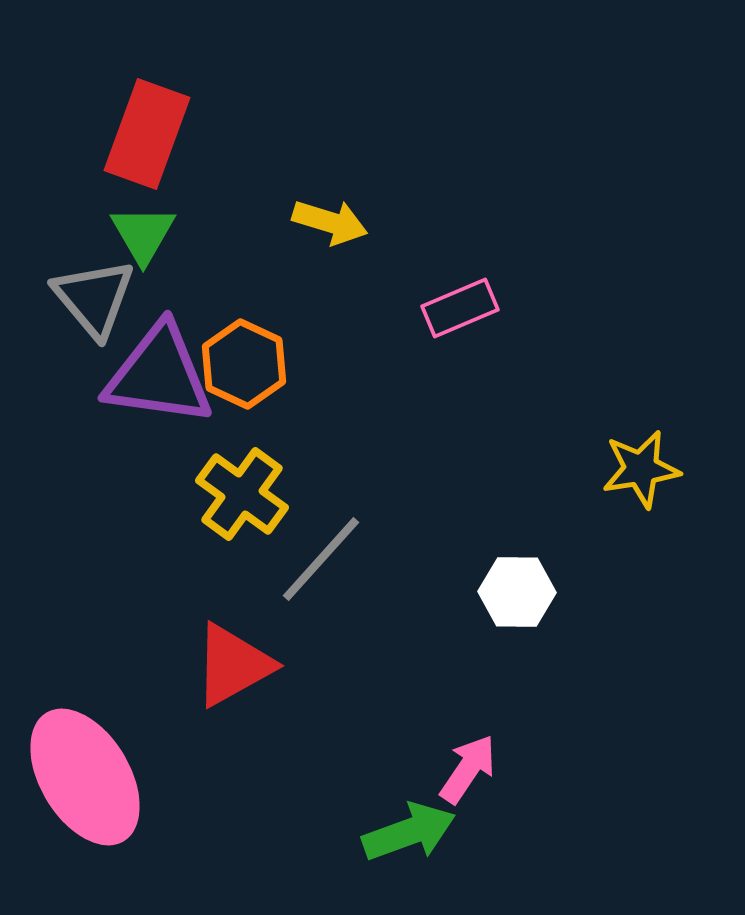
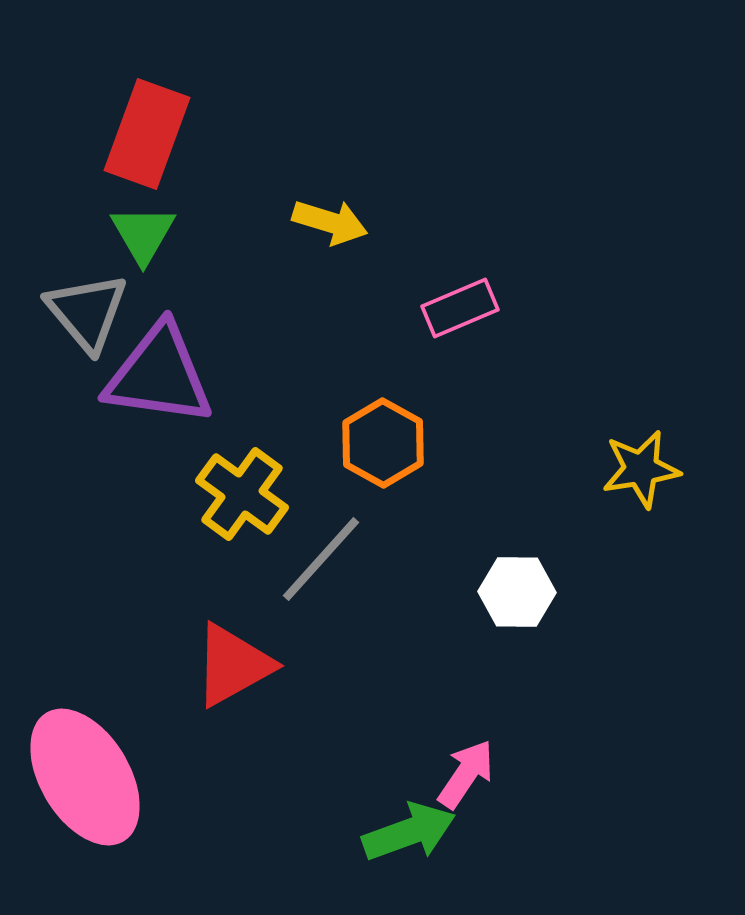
gray triangle: moved 7 px left, 14 px down
orange hexagon: moved 139 px right, 79 px down; rotated 4 degrees clockwise
pink arrow: moved 2 px left, 5 px down
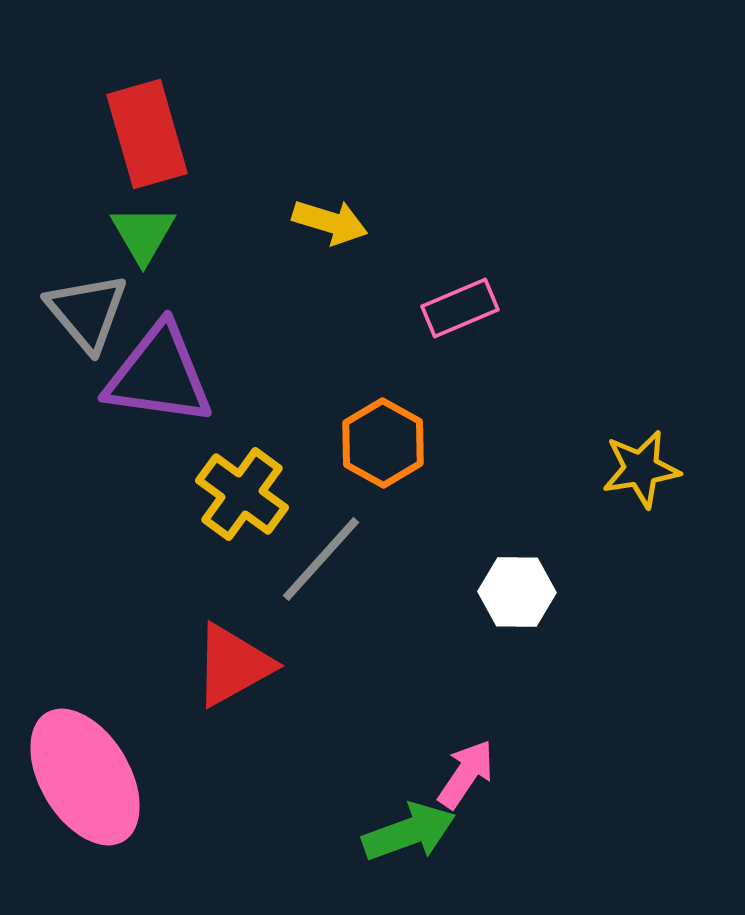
red rectangle: rotated 36 degrees counterclockwise
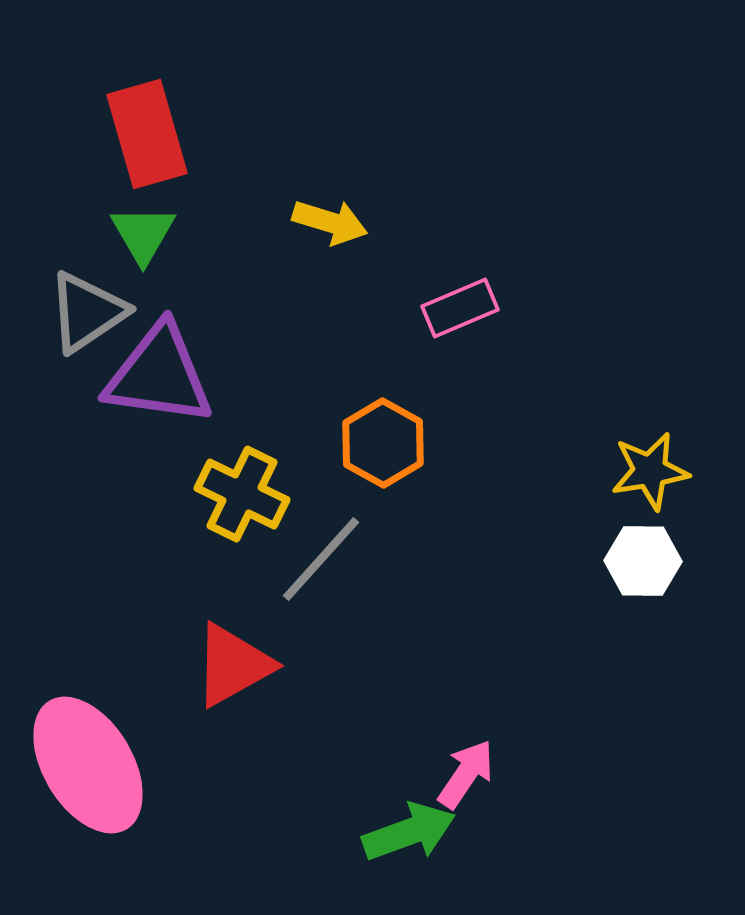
gray triangle: rotated 36 degrees clockwise
yellow star: moved 9 px right, 2 px down
yellow cross: rotated 10 degrees counterclockwise
white hexagon: moved 126 px right, 31 px up
pink ellipse: moved 3 px right, 12 px up
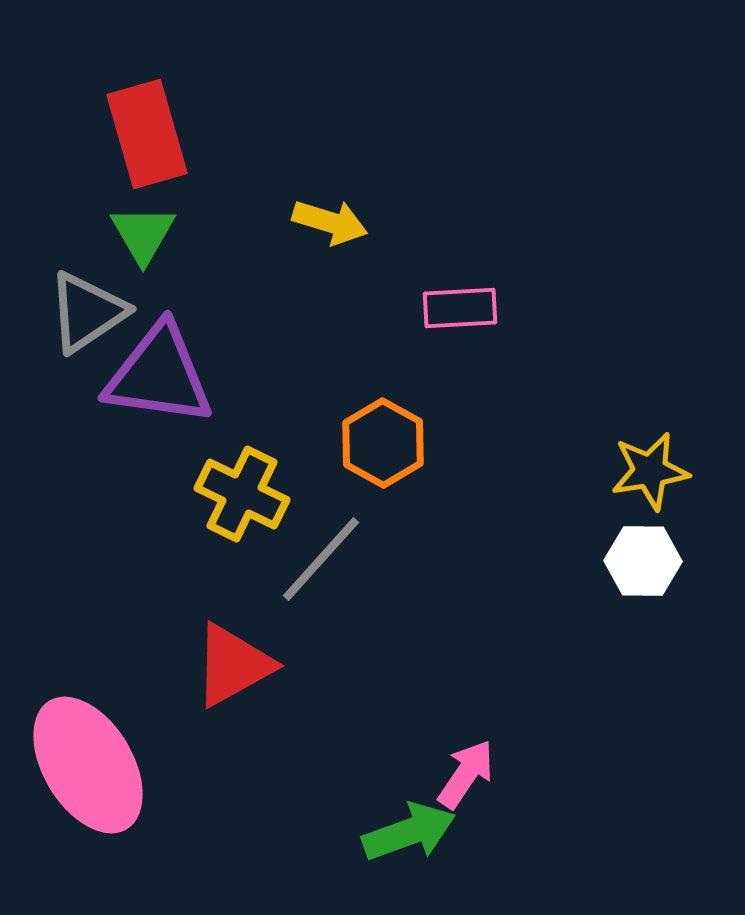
pink rectangle: rotated 20 degrees clockwise
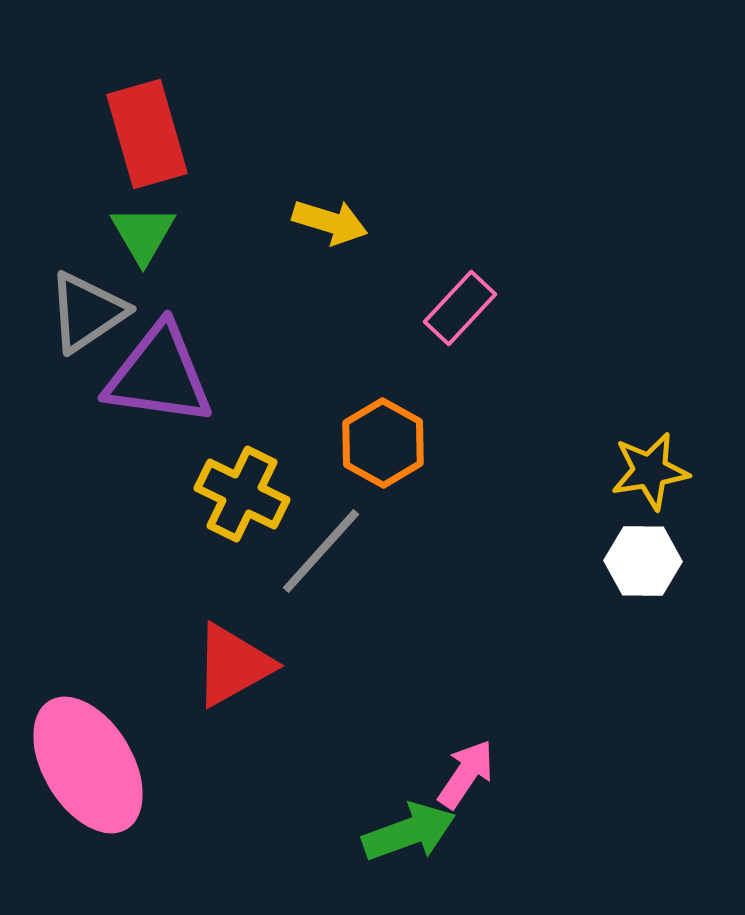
pink rectangle: rotated 44 degrees counterclockwise
gray line: moved 8 px up
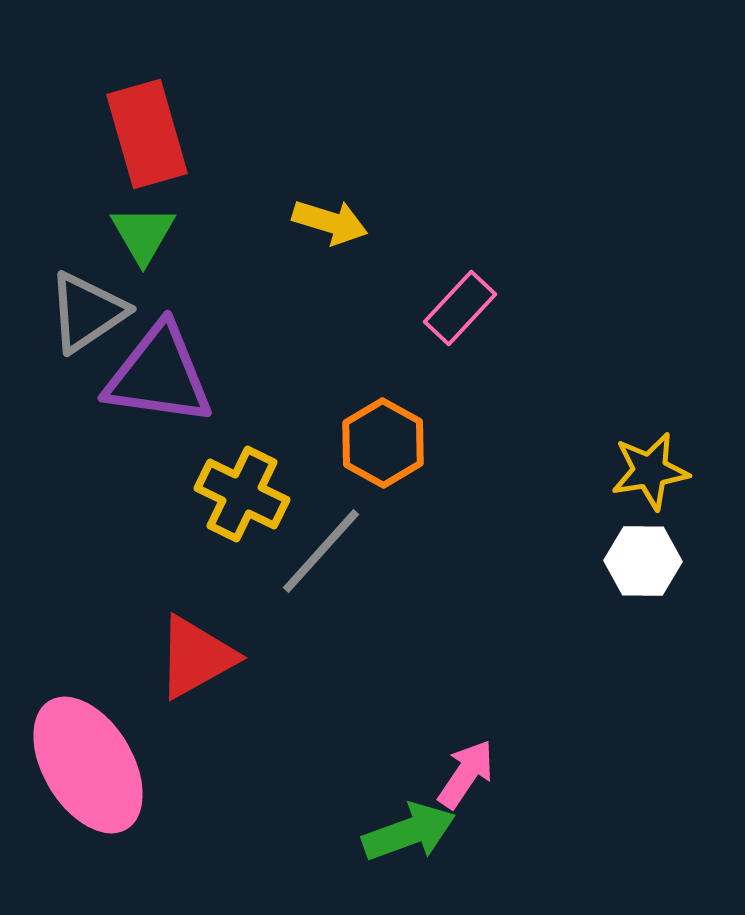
red triangle: moved 37 px left, 8 px up
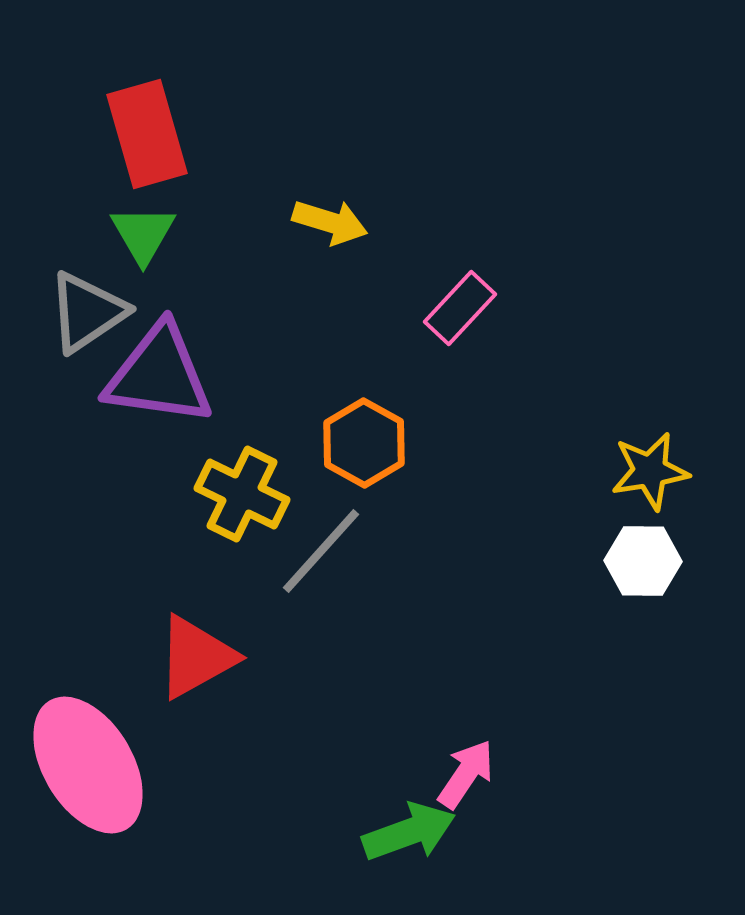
orange hexagon: moved 19 px left
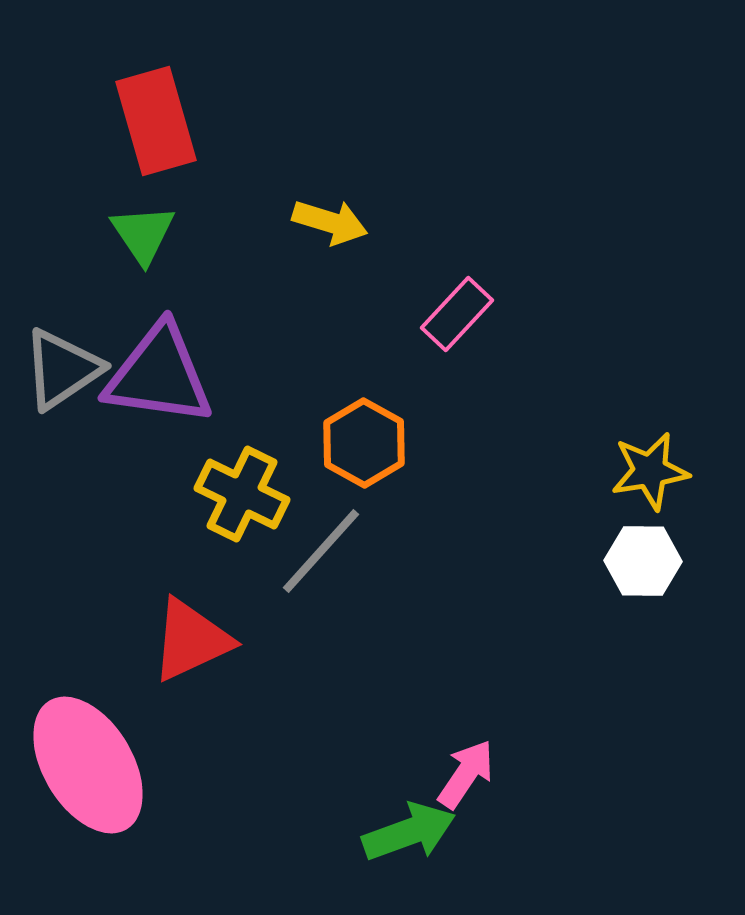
red rectangle: moved 9 px right, 13 px up
green triangle: rotated 4 degrees counterclockwise
pink rectangle: moved 3 px left, 6 px down
gray triangle: moved 25 px left, 57 px down
red triangle: moved 5 px left, 17 px up; rotated 4 degrees clockwise
